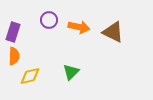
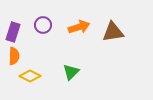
purple circle: moved 6 px left, 5 px down
orange arrow: rotated 30 degrees counterclockwise
brown triangle: rotated 35 degrees counterclockwise
yellow diamond: rotated 40 degrees clockwise
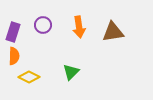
orange arrow: rotated 100 degrees clockwise
yellow diamond: moved 1 px left, 1 px down
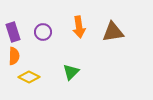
purple circle: moved 7 px down
purple rectangle: rotated 36 degrees counterclockwise
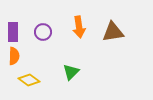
purple rectangle: rotated 18 degrees clockwise
yellow diamond: moved 3 px down; rotated 10 degrees clockwise
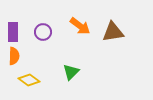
orange arrow: moved 1 px right, 1 px up; rotated 45 degrees counterclockwise
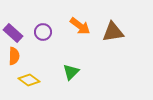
purple rectangle: moved 1 px down; rotated 48 degrees counterclockwise
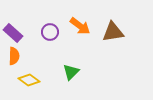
purple circle: moved 7 px right
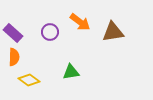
orange arrow: moved 4 px up
orange semicircle: moved 1 px down
green triangle: rotated 36 degrees clockwise
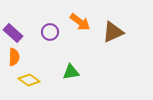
brown triangle: rotated 15 degrees counterclockwise
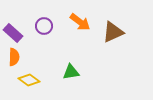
purple circle: moved 6 px left, 6 px up
